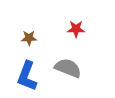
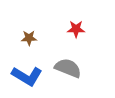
blue L-shape: rotated 80 degrees counterclockwise
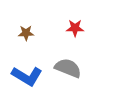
red star: moved 1 px left, 1 px up
brown star: moved 3 px left, 5 px up
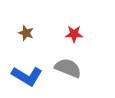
red star: moved 1 px left, 6 px down
brown star: rotated 21 degrees clockwise
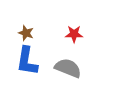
blue L-shape: moved 15 px up; rotated 68 degrees clockwise
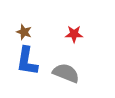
brown star: moved 2 px left, 1 px up
gray semicircle: moved 2 px left, 5 px down
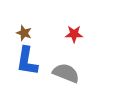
brown star: moved 1 px down
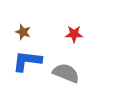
brown star: moved 1 px left, 1 px up
blue L-shape: rotated 88 degrees clockwise
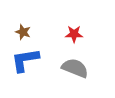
blue L-shape: moved 2 px left, 1 px up; rotated 16 degrees counterclockwise
gray semicircle: moved 9 px right, 5 px up
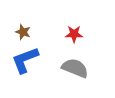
blue L-shape: rotated 12 degrees counterclockwise
